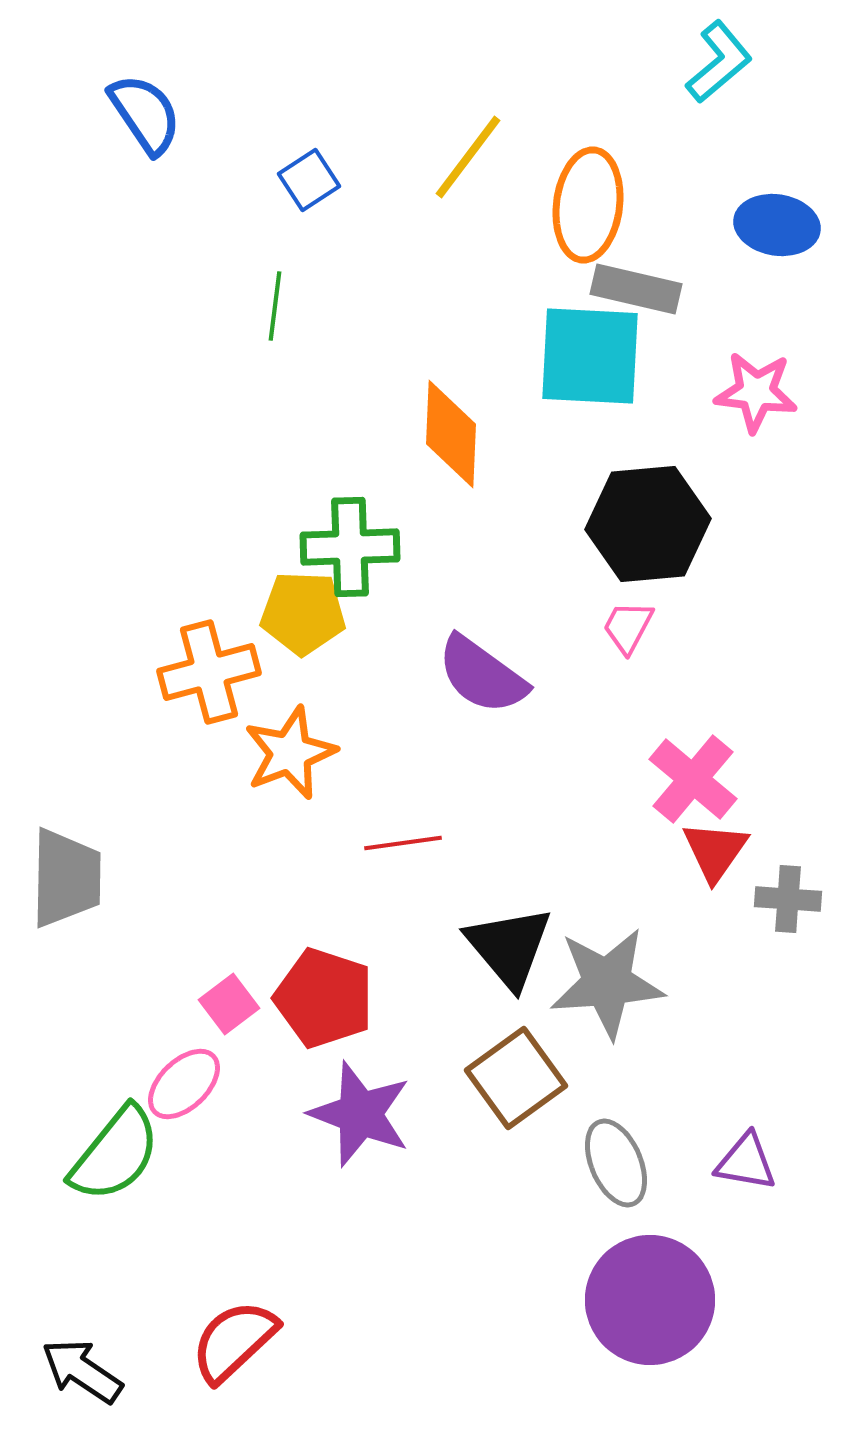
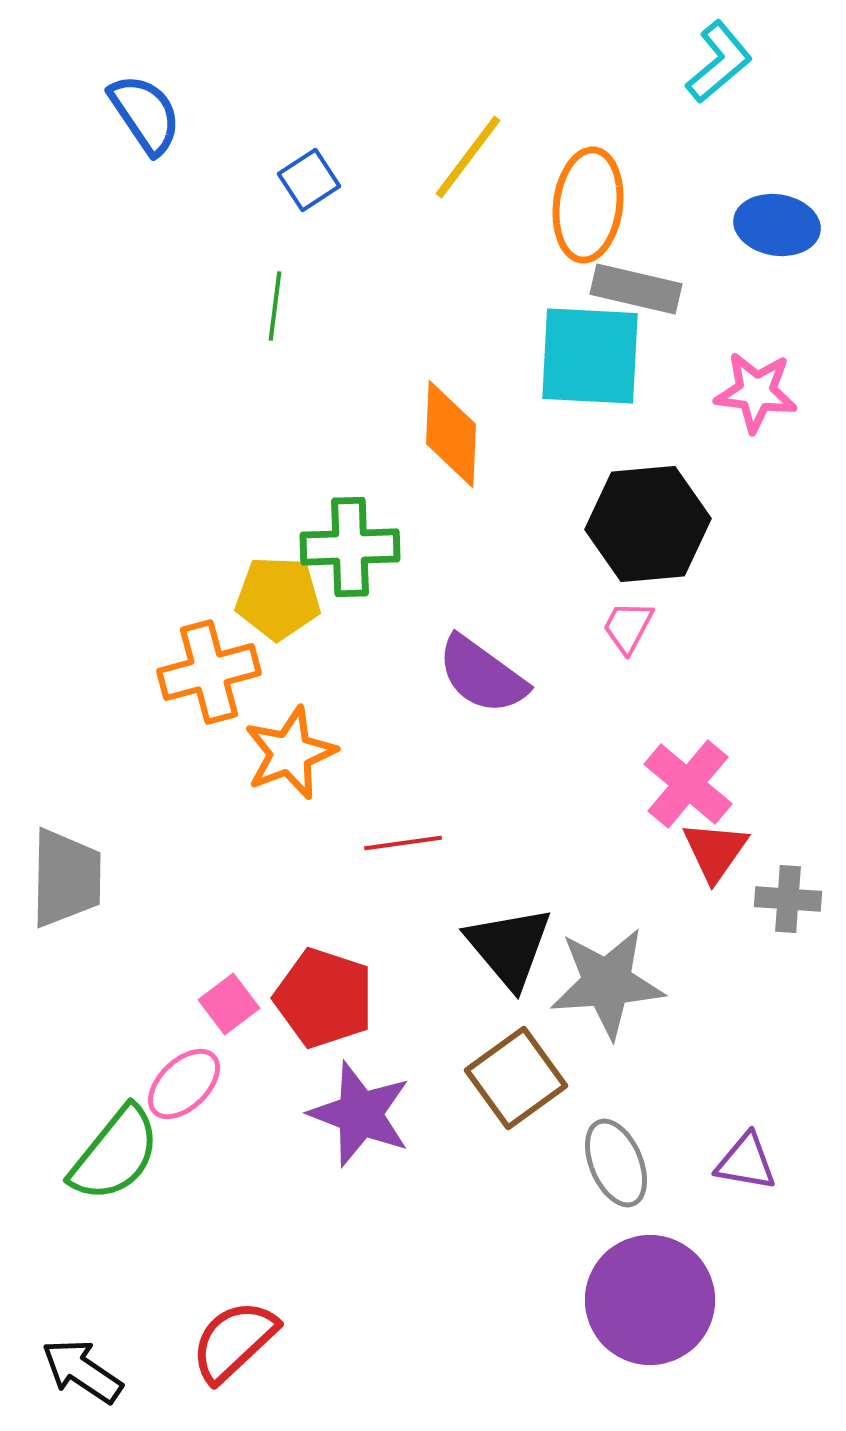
yellow pentagon: moved 25 px left, 15 px up
pink cross: moved 5 px left, 5 px down
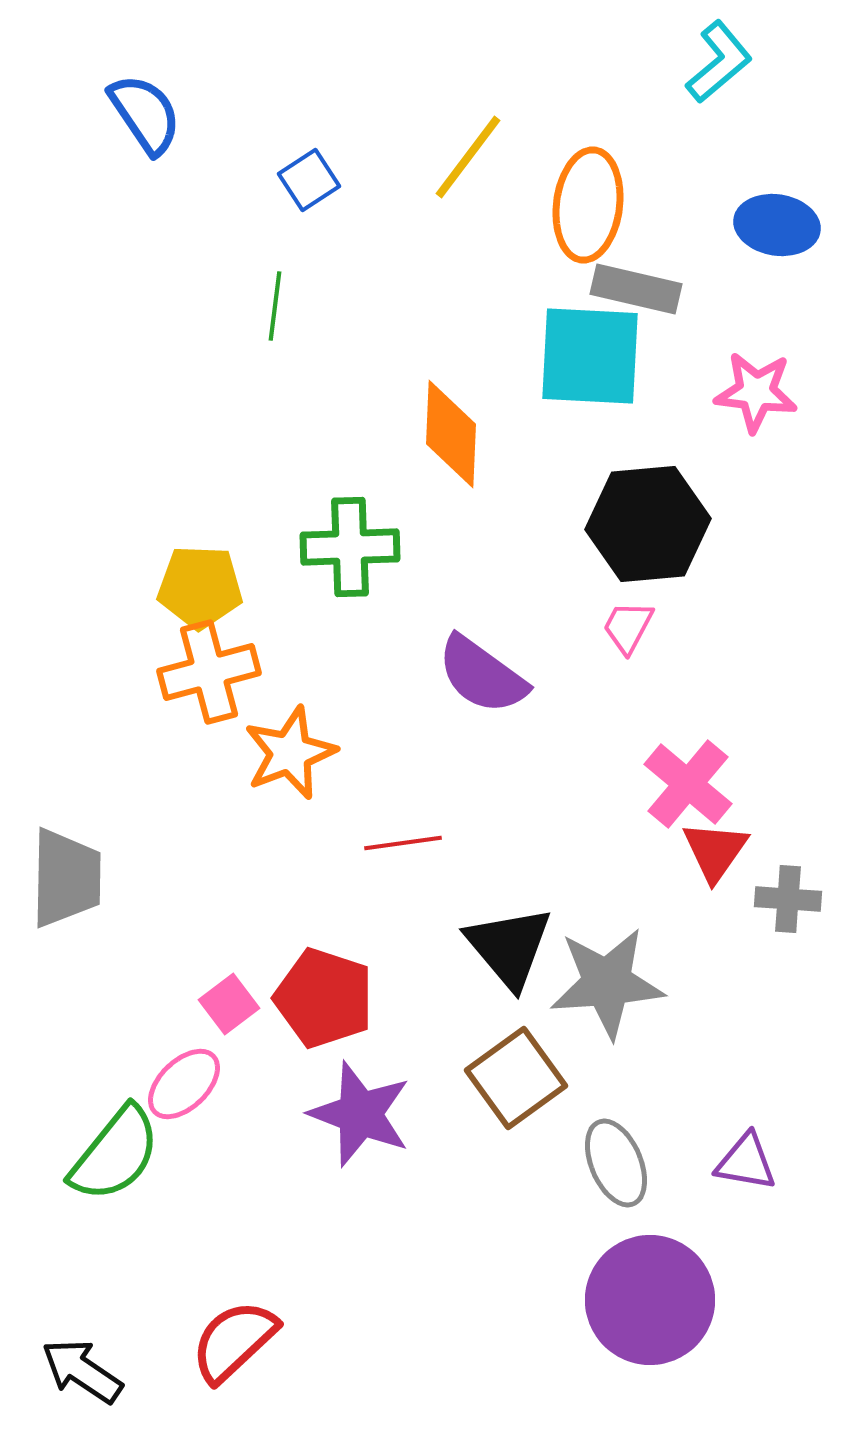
yellow pentagon: moved 78 px left, 11 px up
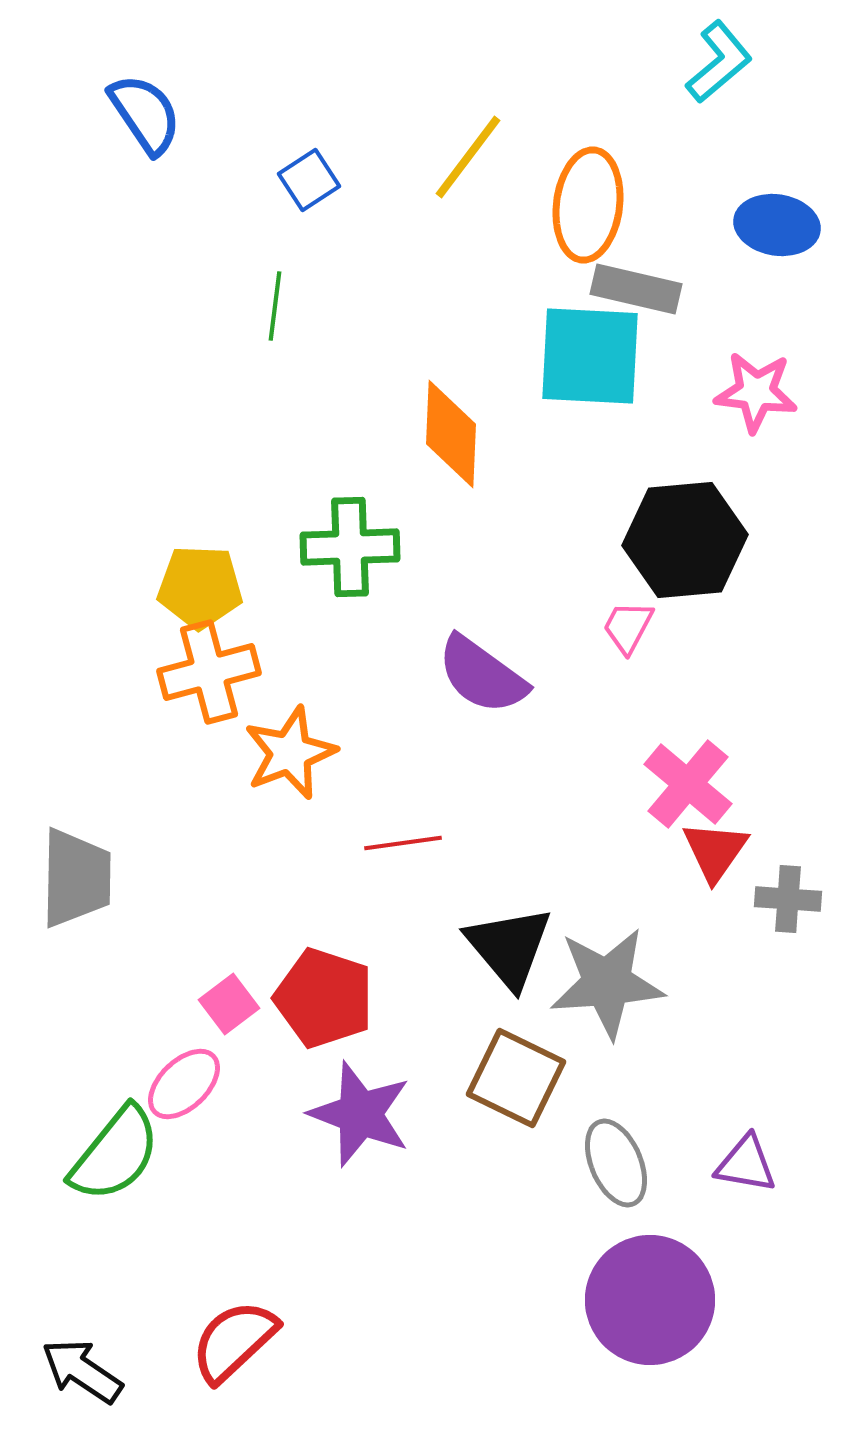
black hexagon: moved 37 px right, 16 px down
gray trapezoid: moved 10 px right
brown square: rotated 28 degrees counterclockwise
purple triangle: moved 2 px down
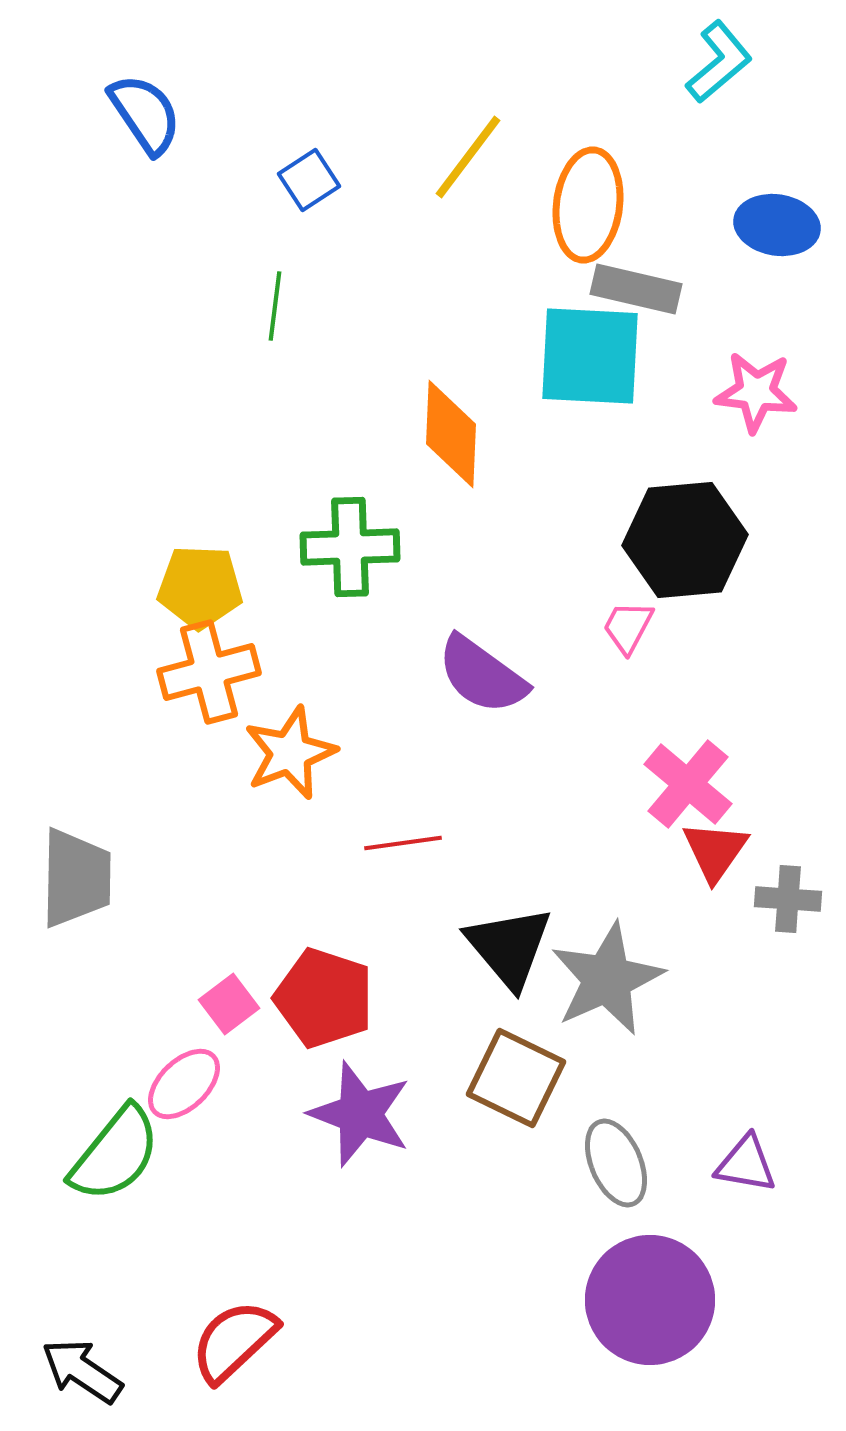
gray star: moved 4 px up; rotated 20 degrees counterclockwise
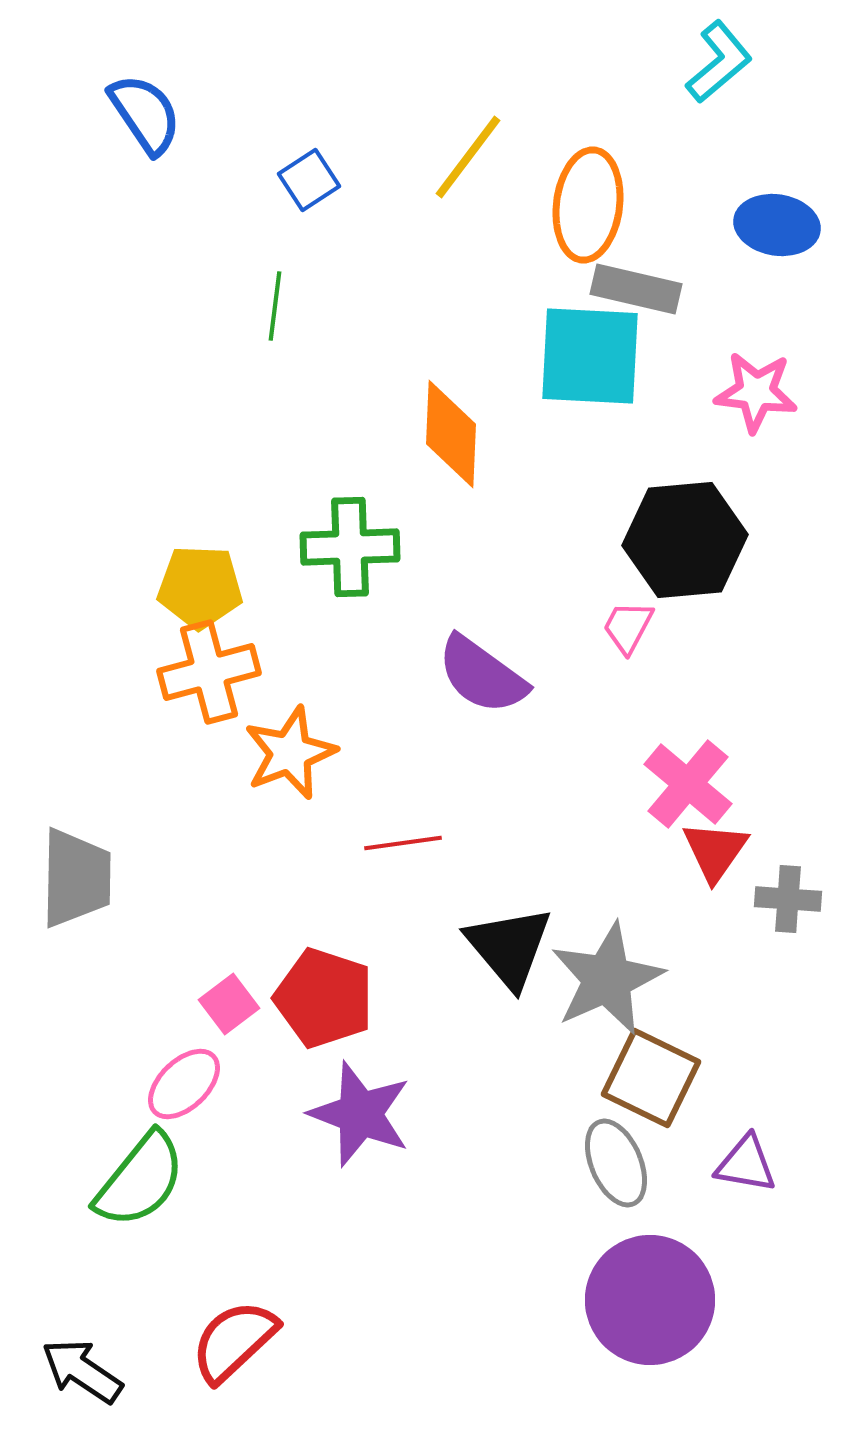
brown square: moved 135 px right
green semicircle: moved 25 px right, 26 px down
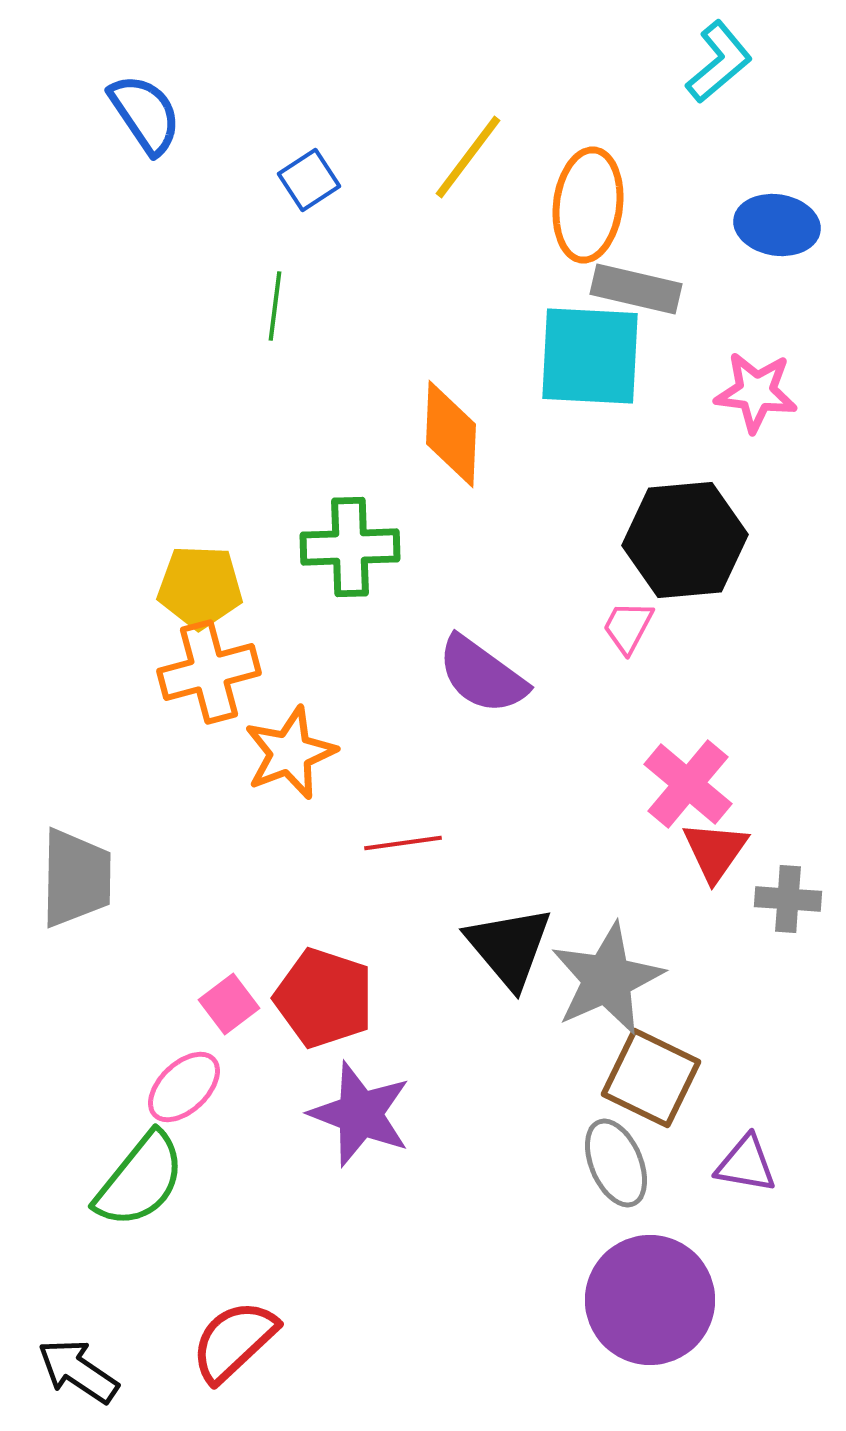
pink ellipse: moved 3 px down
black arrow: moved 4 px left
